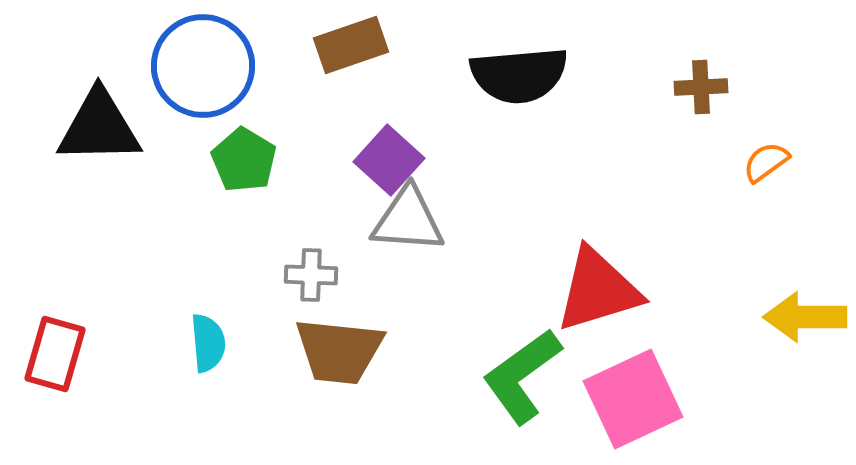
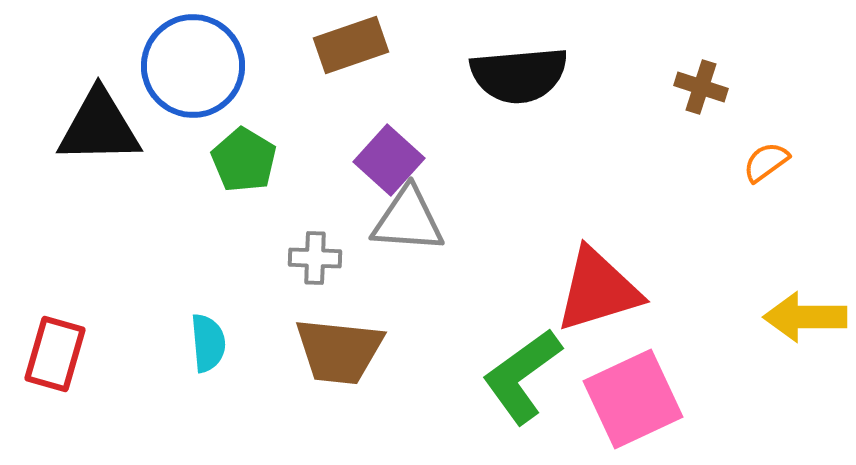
blue circle: moved 10 px left
brown cross: rotated 21 degrees clockwise
gray cross: moved 4 px right, 17 px up
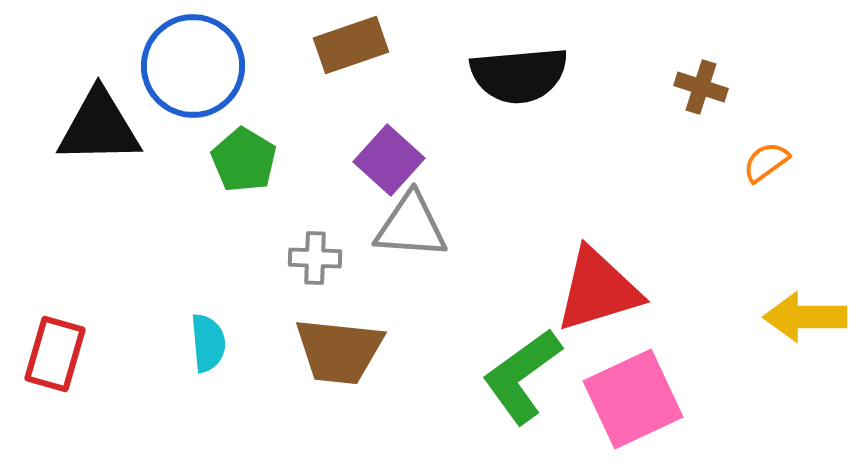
gray triangle: moved 3 px right, 6 px down
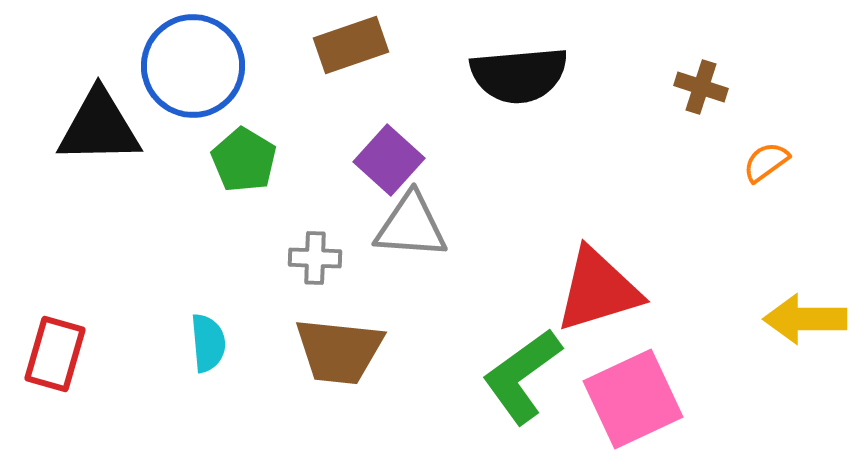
yellow arrow: moved 2 px down
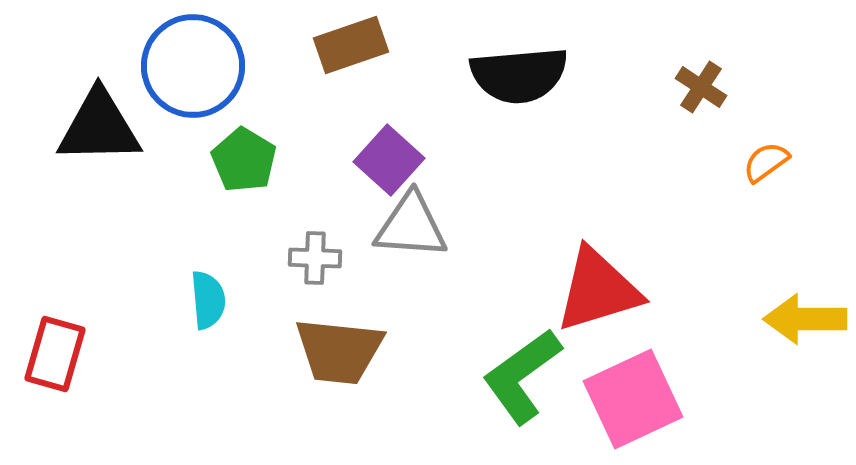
brown cross: rotated 15 degrees clockwise
cyan semicircle: moved 43 px up
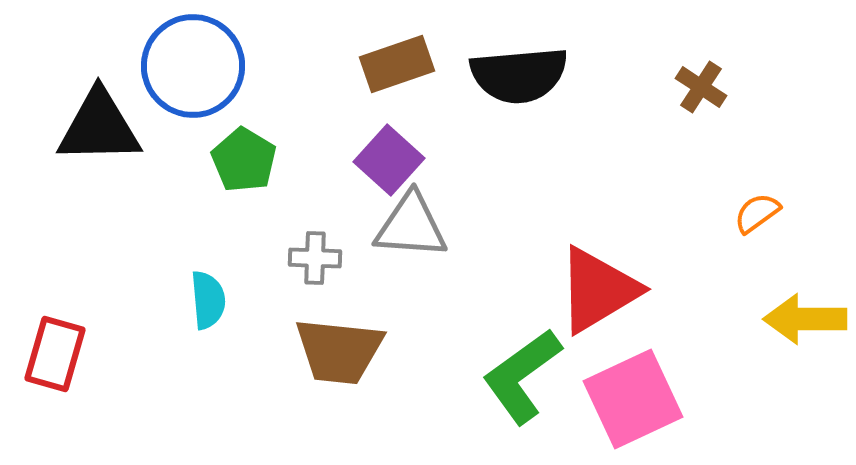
brown rectangle: moved 46 px right, 19 px down
orange semicircle: moved 9 px left, 51 px down
red triangle: rotated 14 degrees counterclockwise
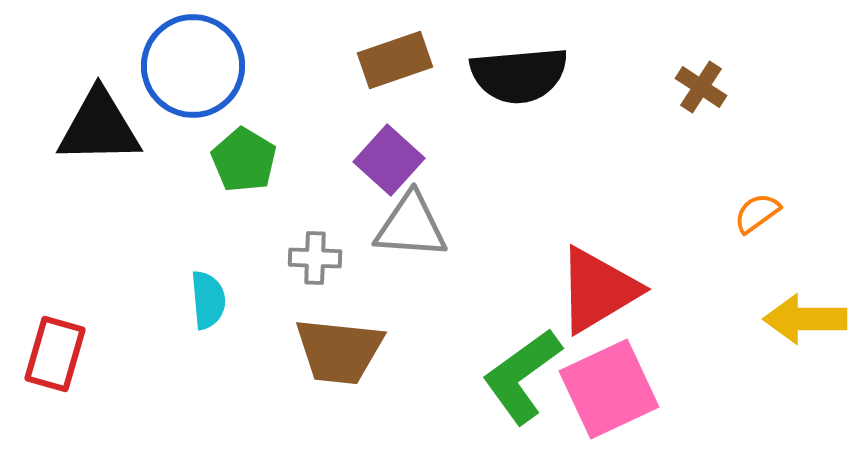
brown rectangle: moved 2 px left, 4 px up
pink square: moved 24 px left, 10 px up
